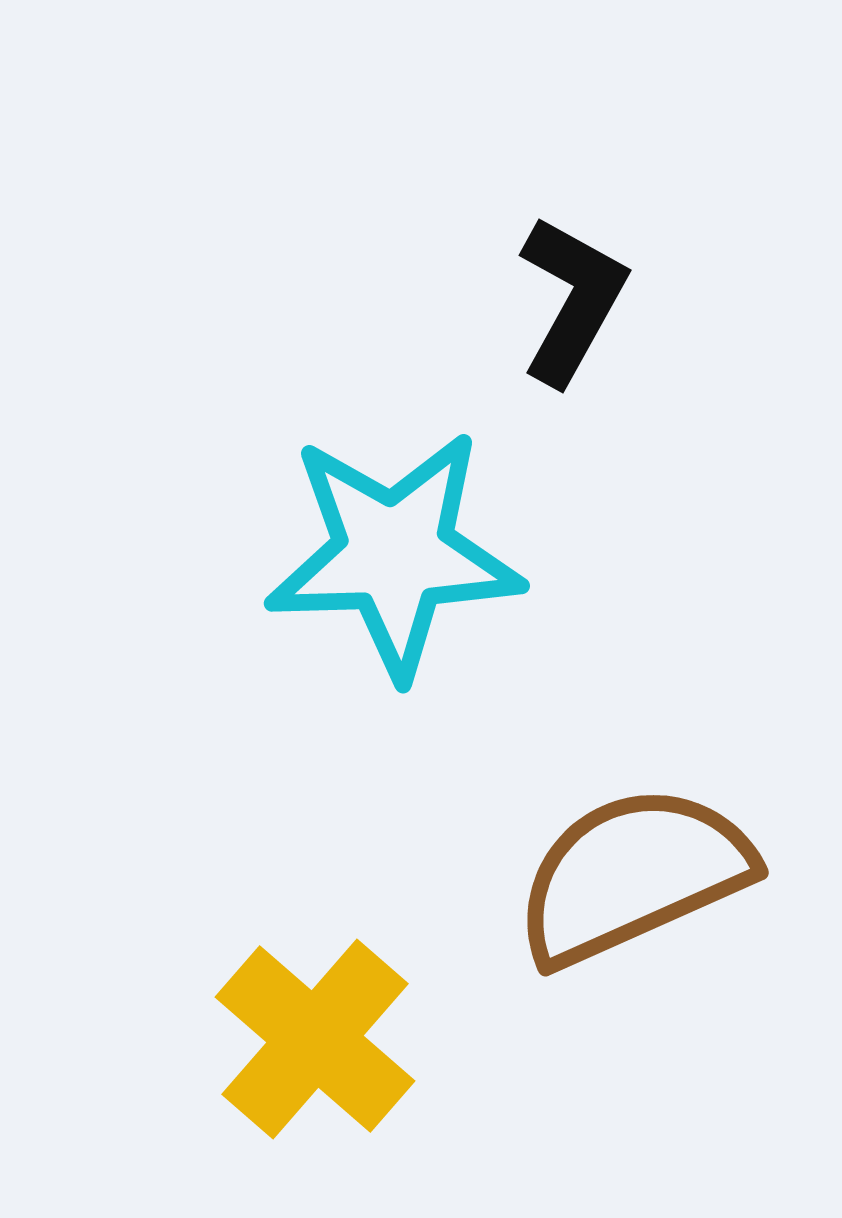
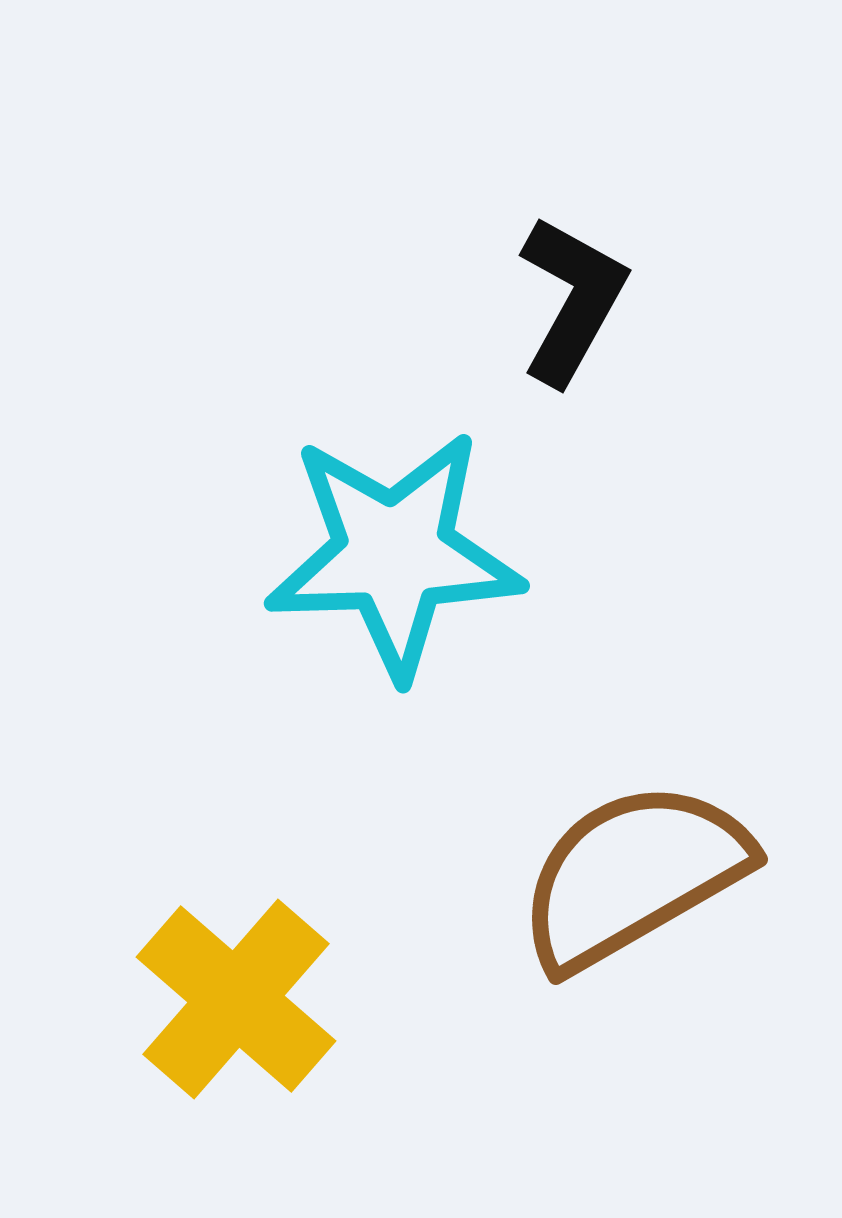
brown semicircle: rotated 6 degrees counterclockwise
yellow cross: moved 79 px left, 40 px up
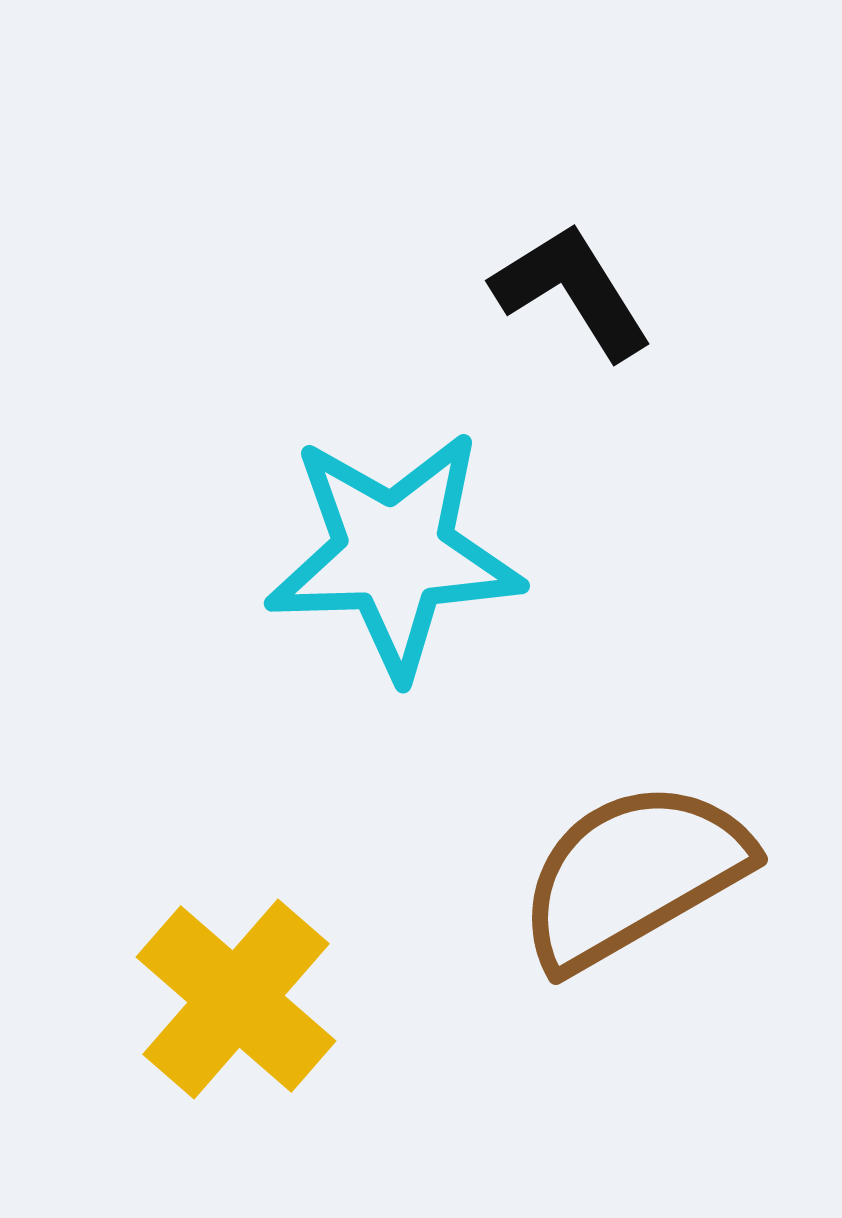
black L-shape: moved 9 px up; rotated 61 degrees counterclockwise
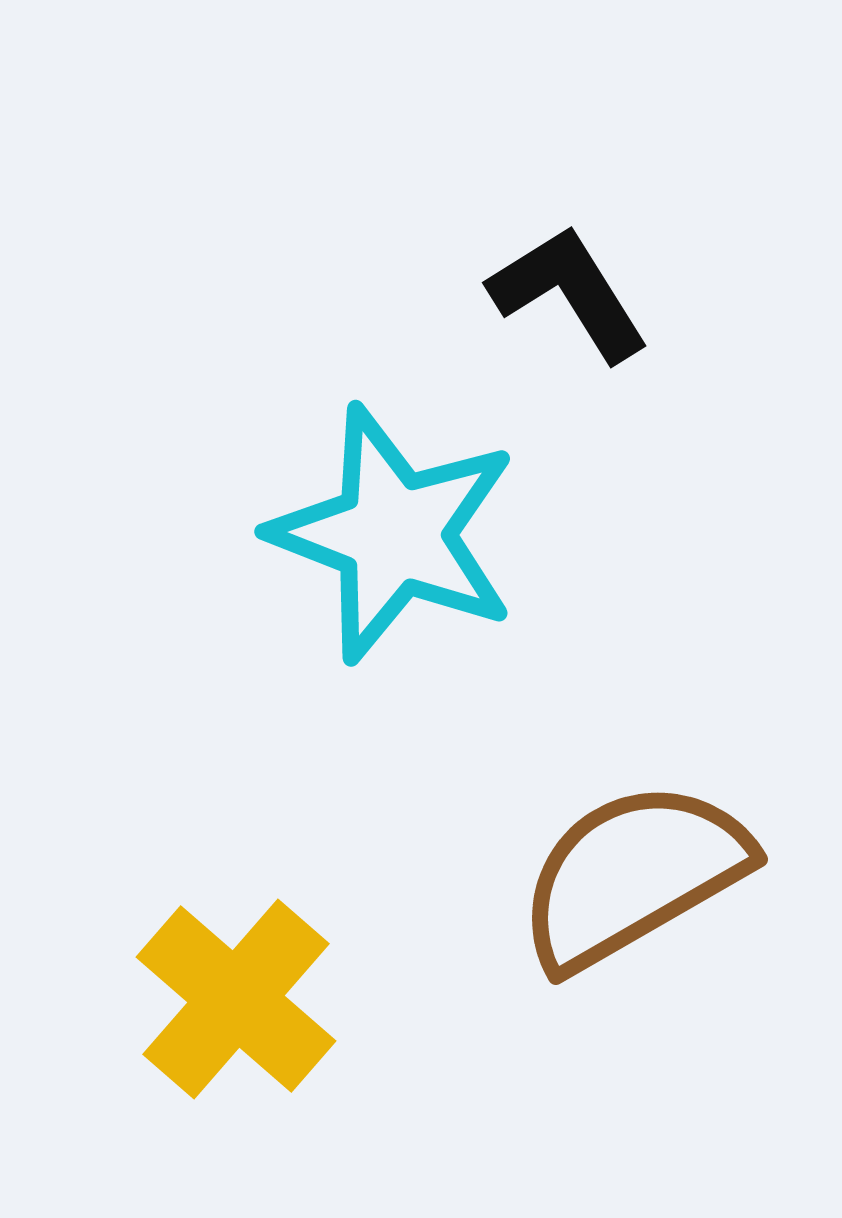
black L-shape: moved 3 px left, 2 px down
cyan star: moved 20 px up; rotated 23 degrees clockwise
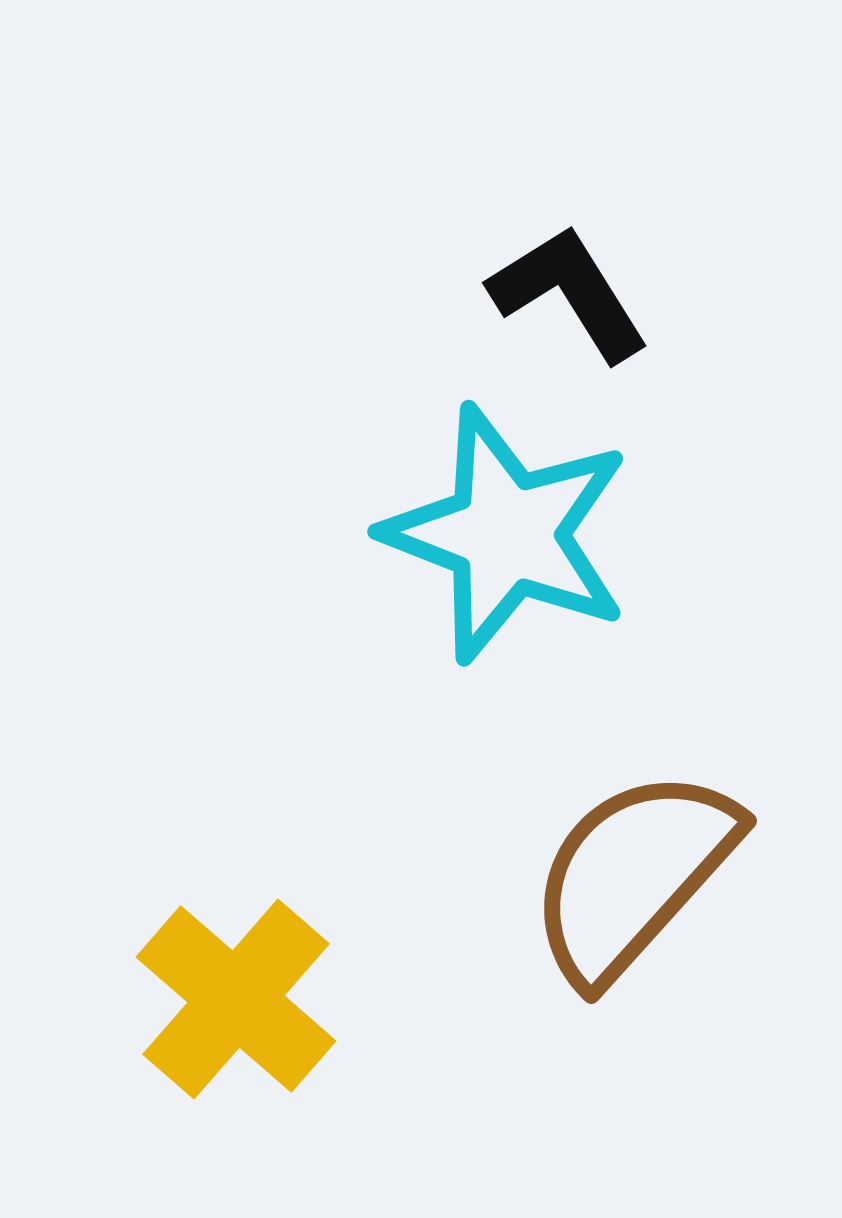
cyan star: moved 113 px right
brown semicircle: rotated 18 degrees counterclockwise
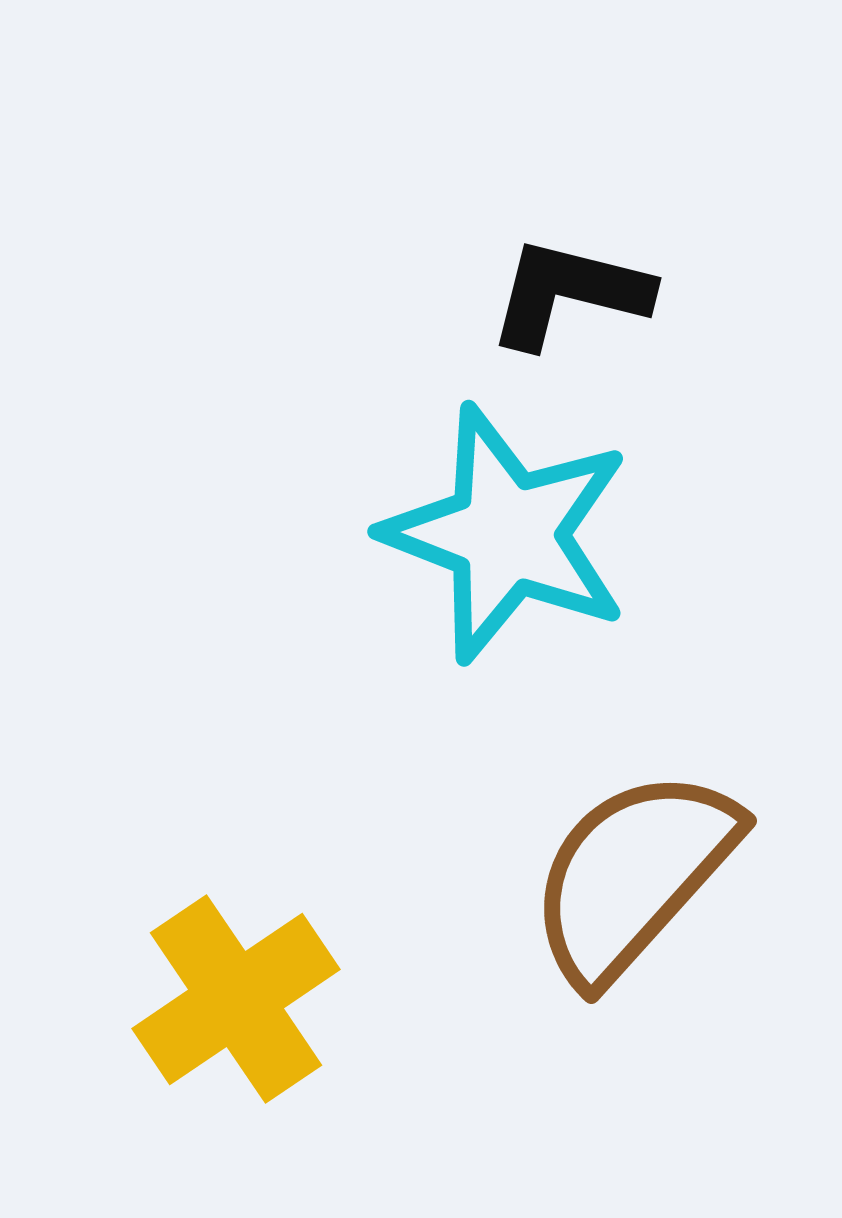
black L-shape: rotated 44 degrees counterclockwise
yellow cross: rotated 15 degrees clockwise
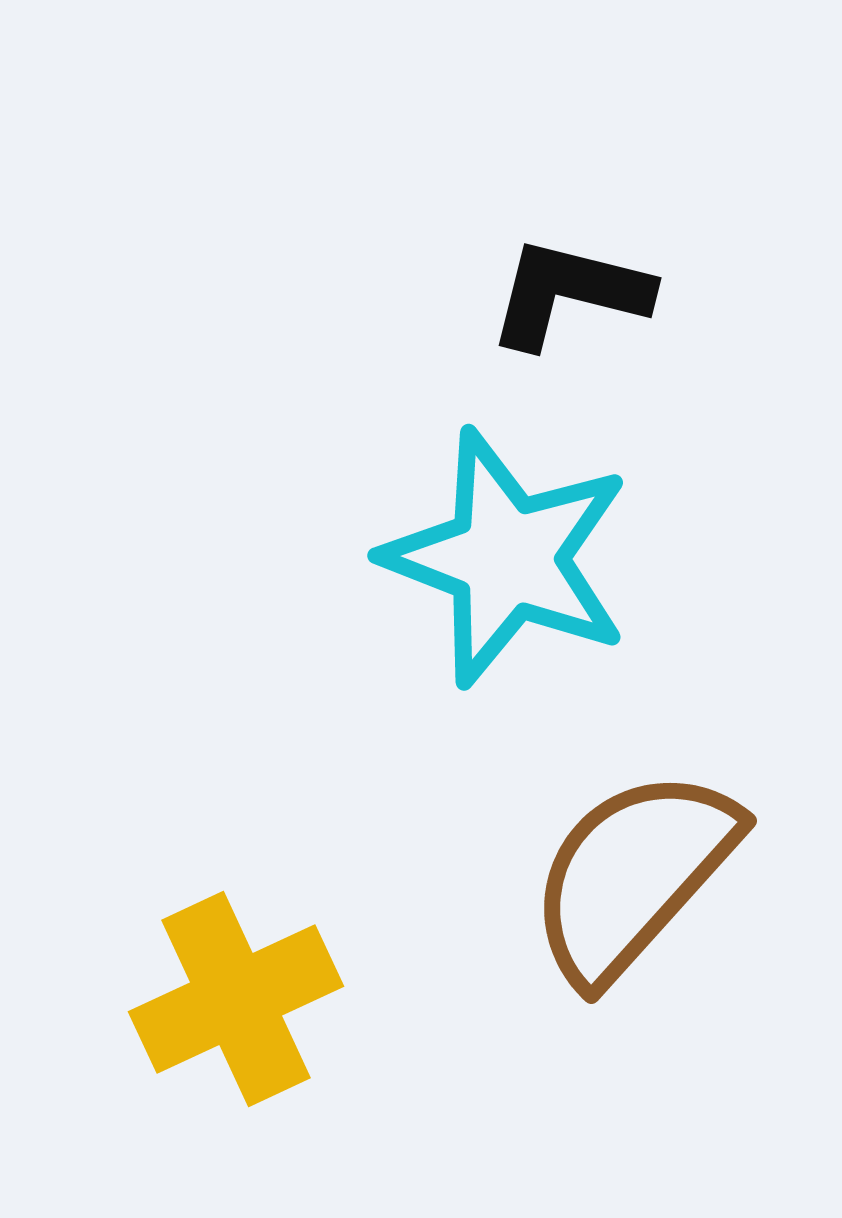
cyan star: moved 24 px down
yellow cross: rotated 9 degrees clockwise
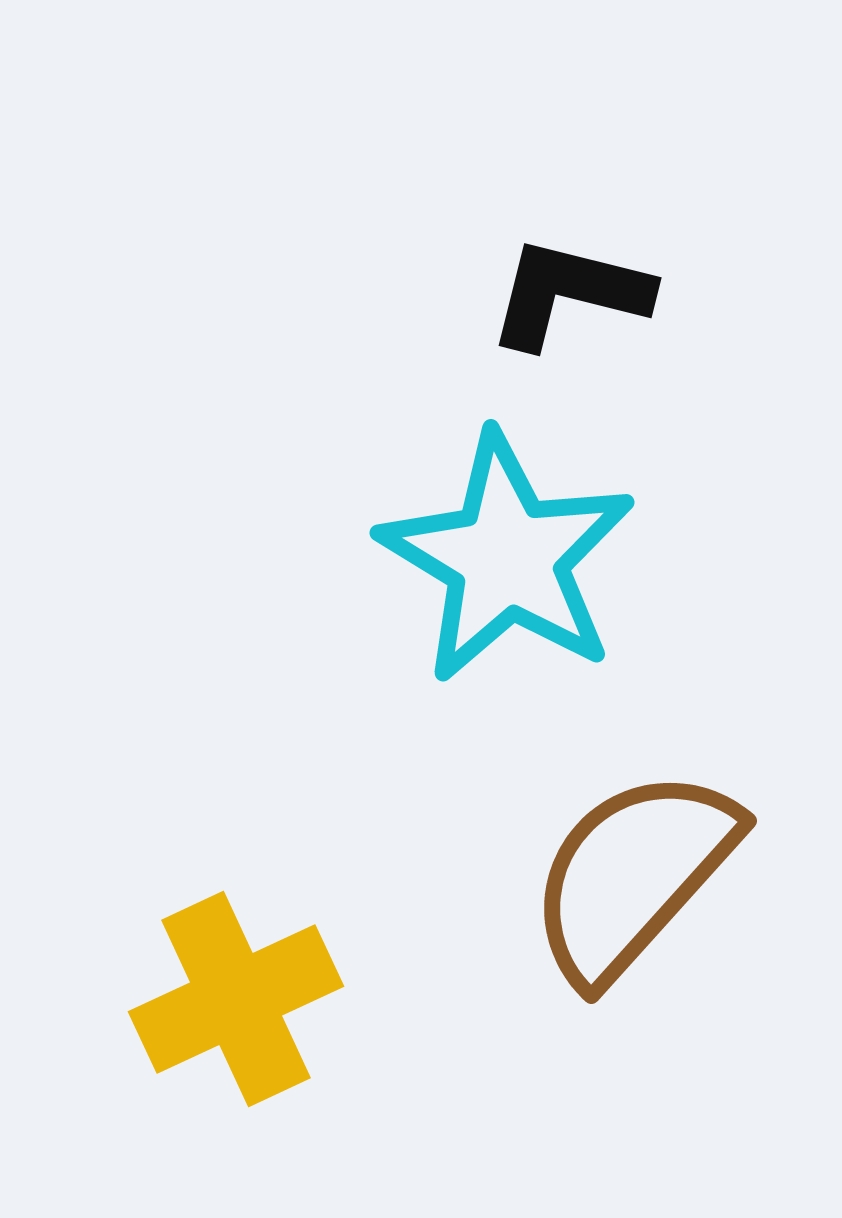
cyan star: rotated 10 degrees clockwise
